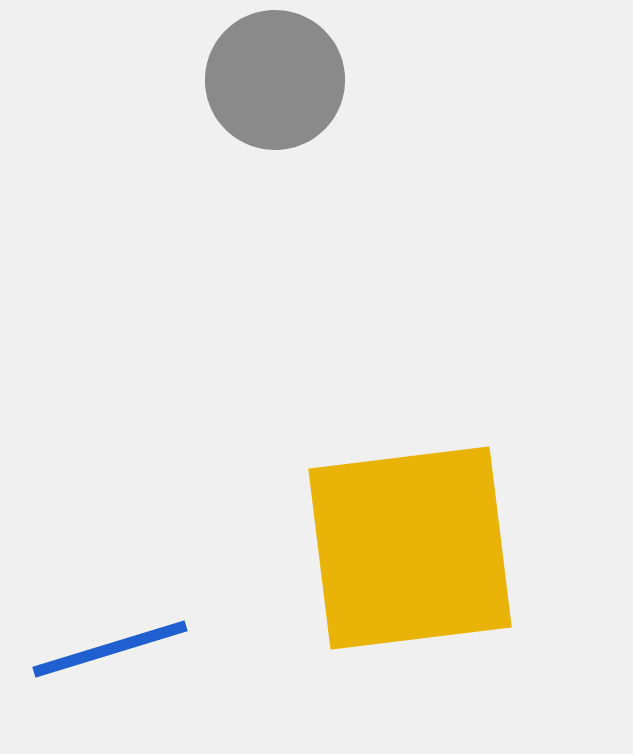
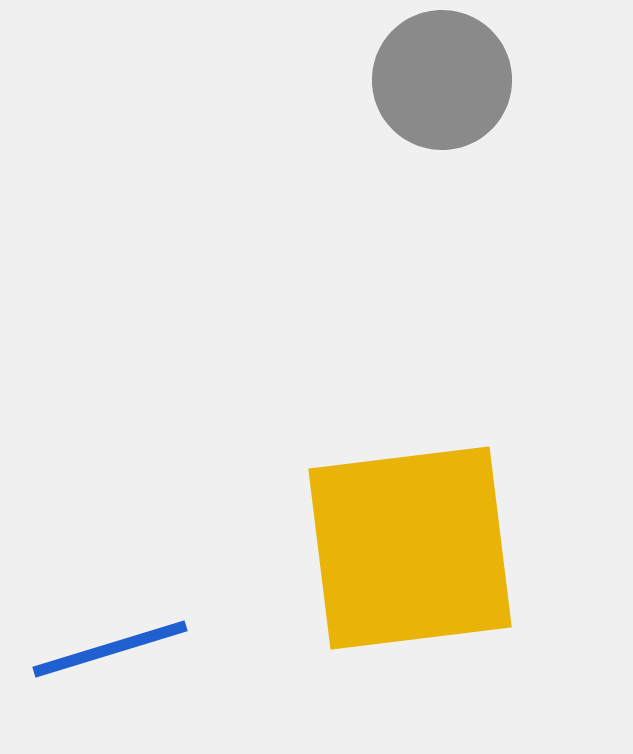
gray circle: moved 167 px right
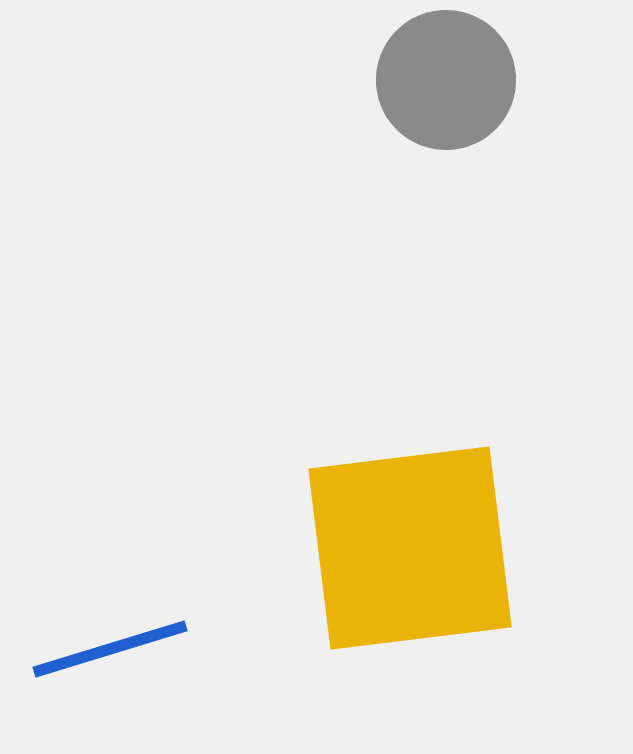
gray circle: moved 4 px right
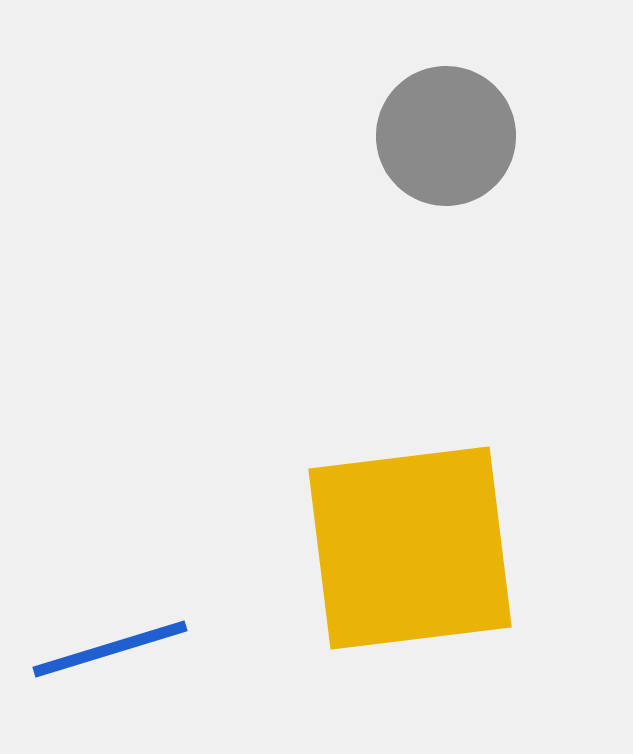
gray circle: moved 56 px down
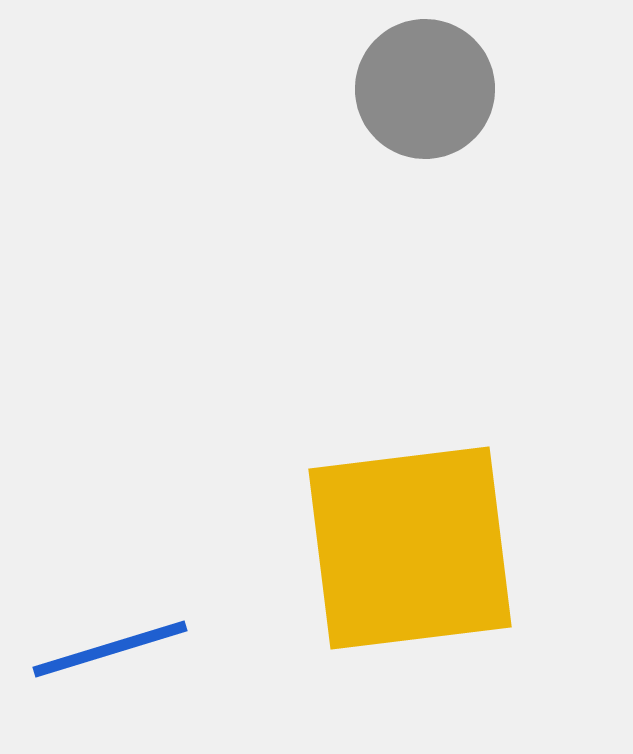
gray circle: moved 21 px left, 47 px up
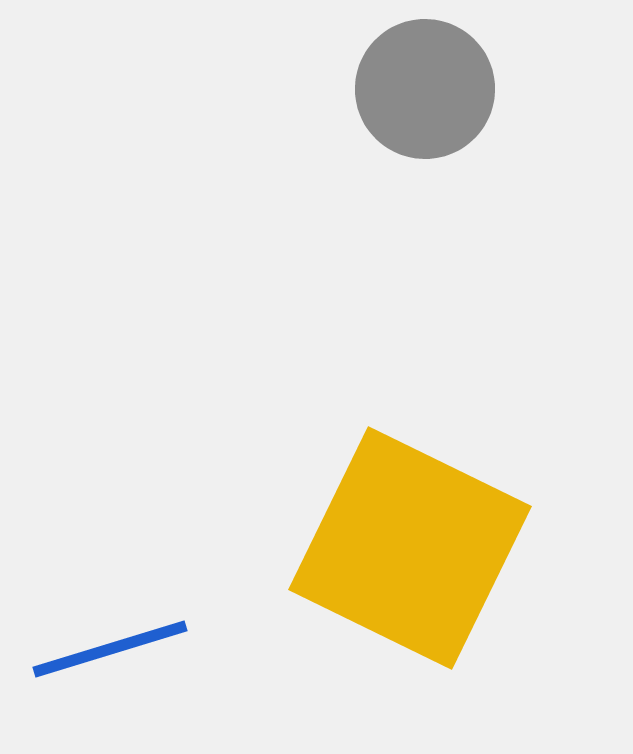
yellow square: rotated 33 degrees clockwise
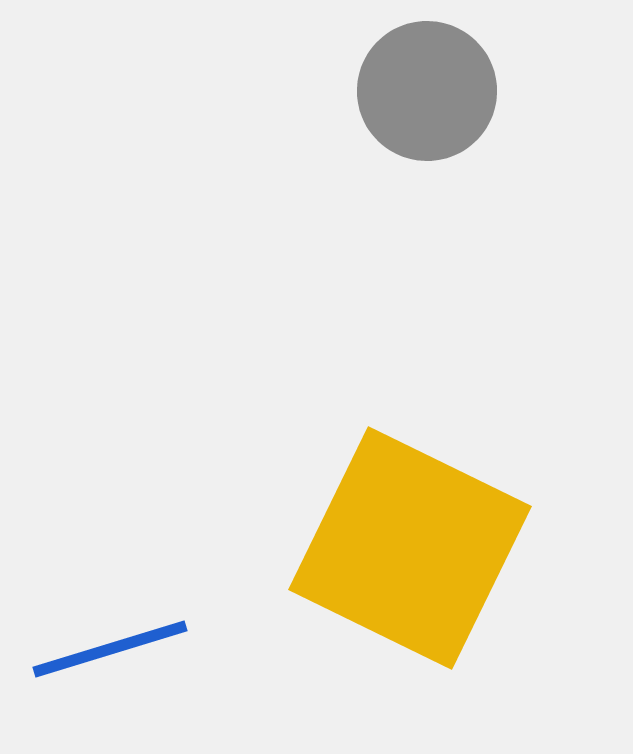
gray circle: moved 2 px right, 2 px down
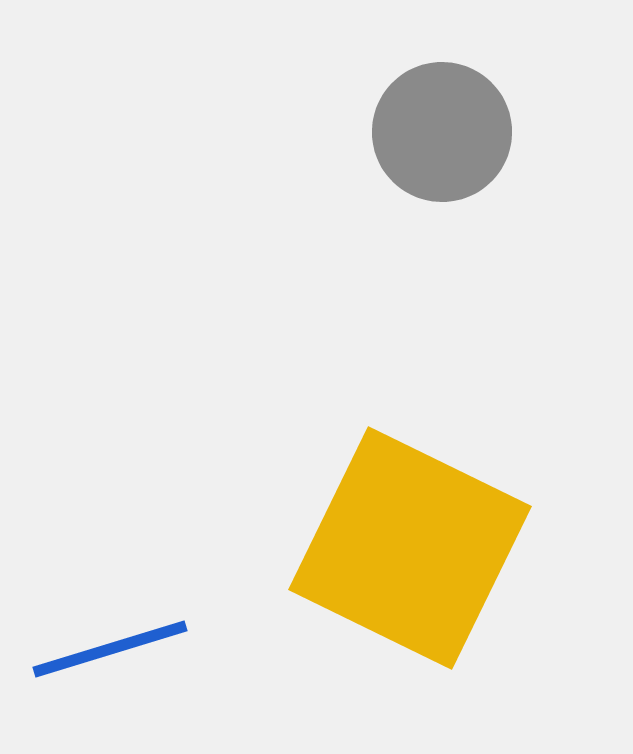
gray circle: moved 15 px right, 41 px down
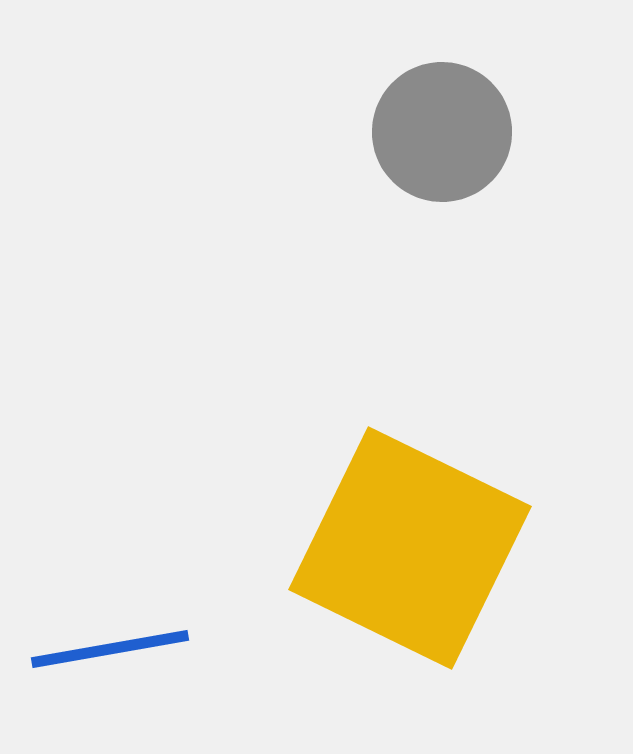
blue line: rotated 7 degrees clockwise
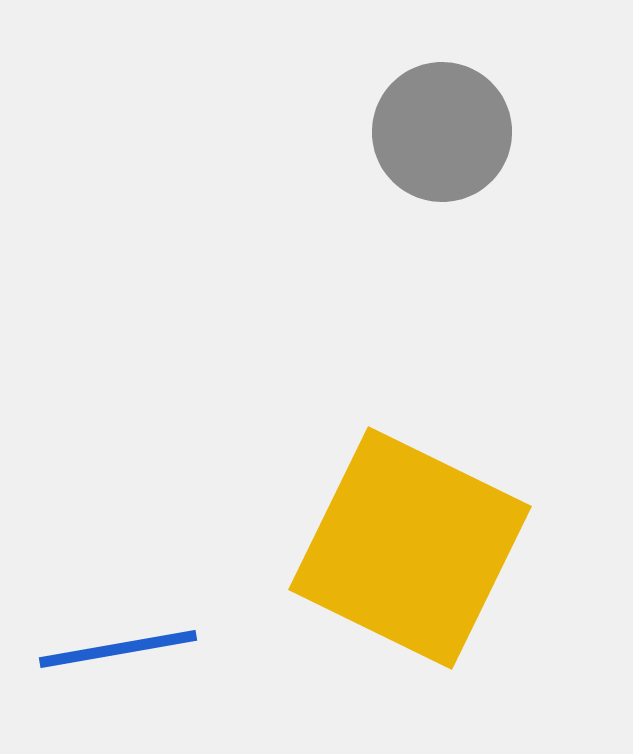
blue line: moved 8 px right
